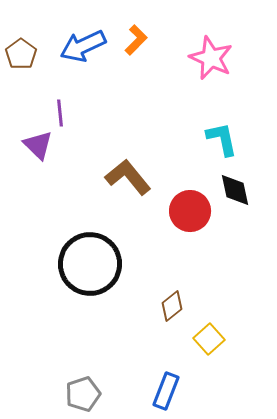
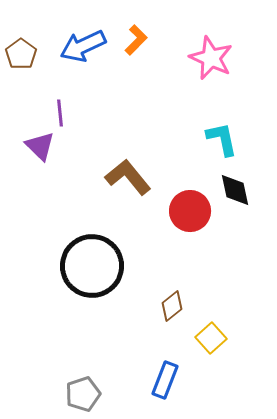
purple triangle: moved 2 px right, 1 px down
black circle: moved 2 px right, 2 px down
yellow square: moved 2 px right, 1 px up
blue rectangle: moved 1 px left, 11 px up
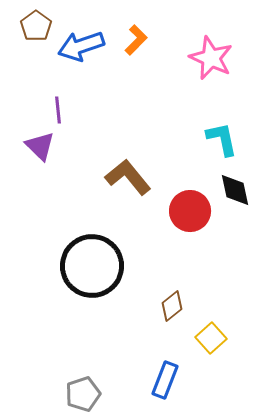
blue arrow: moved 2 px left; rotated 6 degrees clockwise
brown pentagon: moved 15 px right, 28 px up
purple line: moved 2 px left, 3 px up
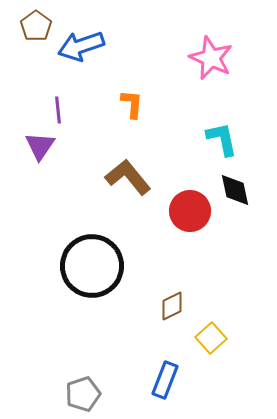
orange L-shape: moved 4 px left, 64 px down; rotated 40 degrees counterclockwise
purple triangle: rotated 20 degrees clockwise
brown diamond: rotated 12 degrees clockwise
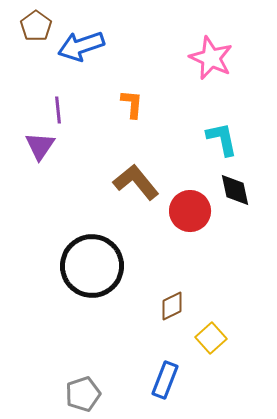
brown L-shape: moved 8 px right, 5 px down
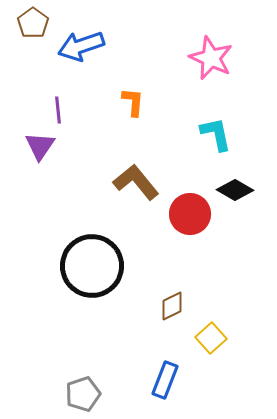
brown pentagon: moved 3 px left, 3 px up
orange L-shape: moved 1 px right, 2 px up
cyan L-shape: moved 6 px left, 5 px up
black diamond: rotated 48 degrees counterclockwise
red circle: moved 3 px down
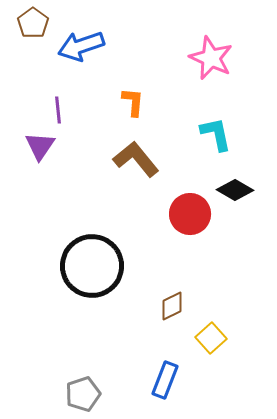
brown L-shape: moved 23 px up
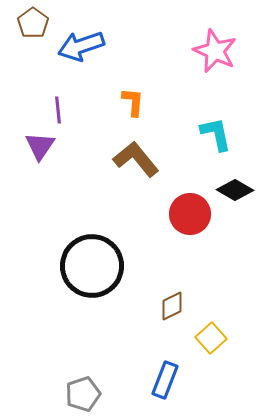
pink star: moved 4 px right, 7 px up
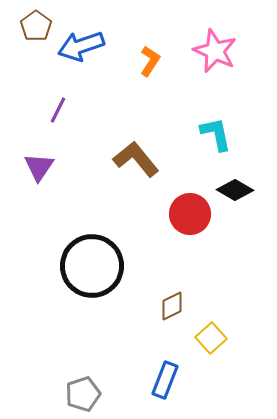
brown pentagon: moved 3 px right, 3 px down
orange L-shape: moved 17 px right, 41 px up; rotated 28 degrees clockwise
purple line: rotated 32 degrees clockwise
purple triangle: moved 1 px left, 21 px down
